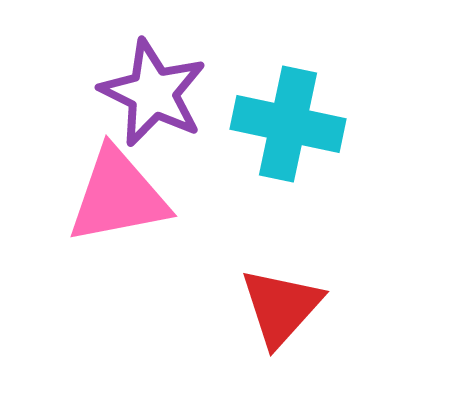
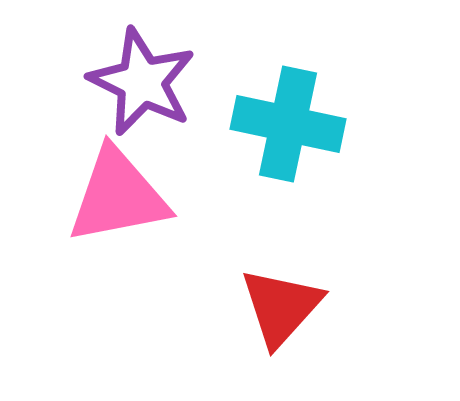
purple star: moved 11 px left, 11 px up
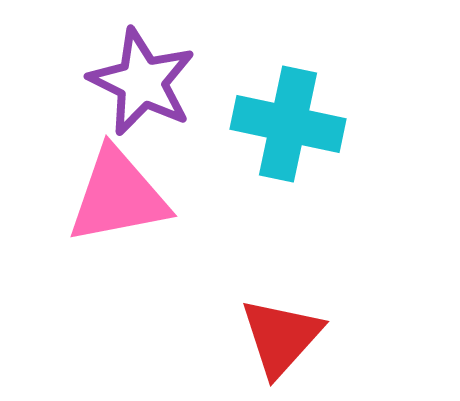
red triangle: moved 30 px down
